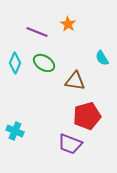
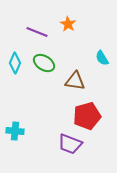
cyan cross: rotated 18 degrees counterclockwise
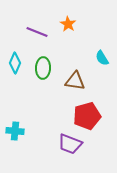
green ellipse: moved 1 px left, 5 px down; rotated 60 degrees clockwise
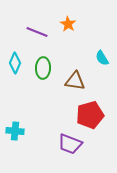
red pentagon: moved 3 px right, 1 px up
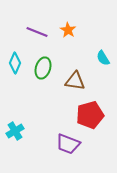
orange star: moved 6 px down
cyan semicircle: moved 1 px right
green ellipse: rotated 15 degrees clockwise
cyan cross: rotated 36 degrees counterclockwise
purple trapezoid: moved 2 px left
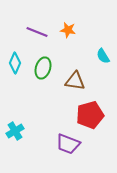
orange star: rotated 21 degrees counterclockwise
cyan semicircle: moved 2 px up
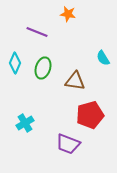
orange star: moved 16 px up
cyan semicircle: moved 2 px down
cyan cross: moved 10 px right, 8 px up
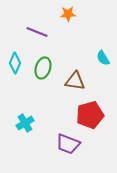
orange star: rotated 14 degrees counterclockwise
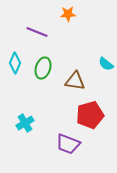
cyan semicircle: moved 3 px right, 6 px down; rotated 21 degrees counterclockwise
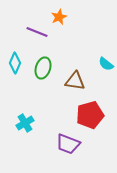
orange star: moved 9 px left, 3 px down; rotated 21 degrees counterclockwise
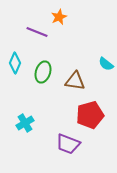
green ellipse: moved 4 px down
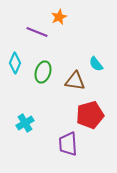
cyan semicircle: moved 10 px left; rotated 14 degrees clockwise
purple trapezoid: rotated 65 degrees clockwise
